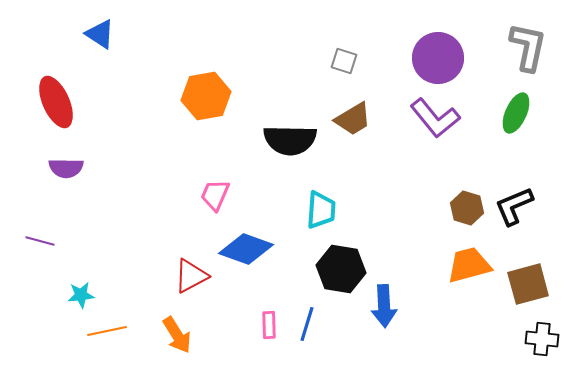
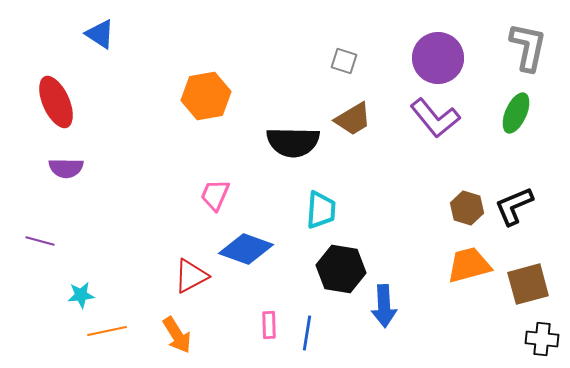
black semicircle: moved 3 px right, 2 px down
blue line: moved 9 px down; rotated 8 degrees counterclockwise
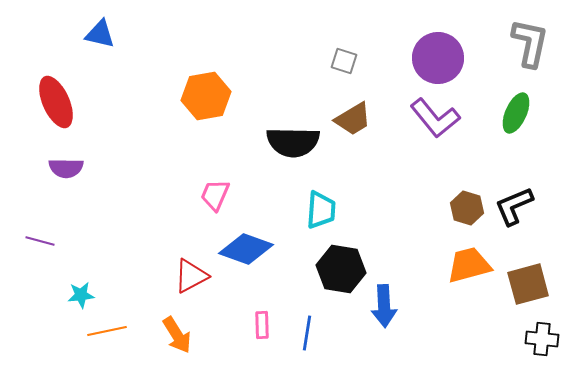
blue triangle: rotated 20 degrees counterclockwise
gray L-shape: moved 2 px right, 4 px up
pink rectangle: moved 7 px left
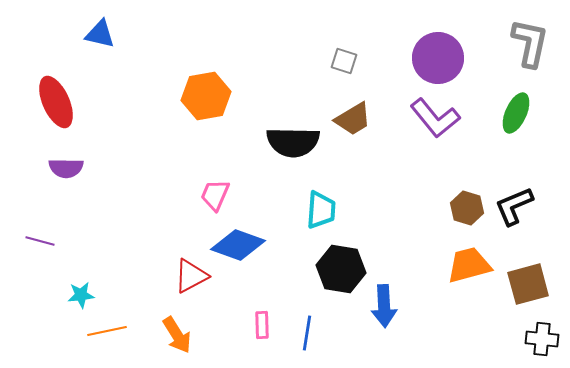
blue diamond: moved 8 px left, 4 px up
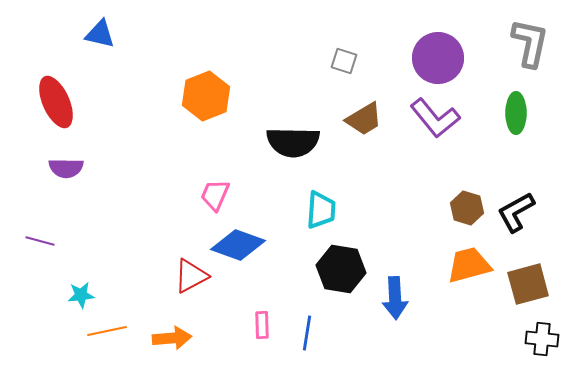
orange hexagon: rotated 12 degrees counterclockwise
green ellipse: rotated 24 degrees counterclockwise
brown trapezoid: moved 11 px right
black L-shape: moved 2 px right, 6 px down; rotated 6 degrees counterclockwise
blue arrow: moved 11 px right, 8 px up
orange arrow: moved 5 px left, 3 px down; rotated 63 degrees counterclockwise
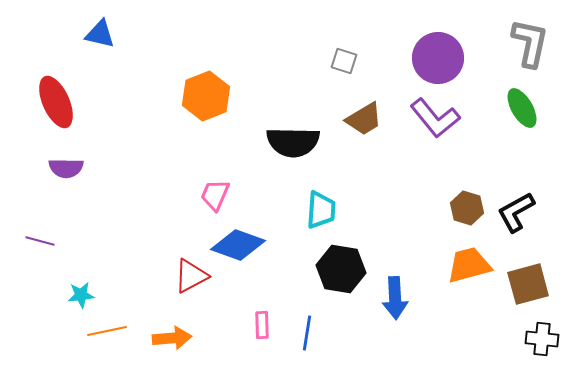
green ellipse: moved 6 px right, 5 px up; rotated 30 degrees counterclockwise
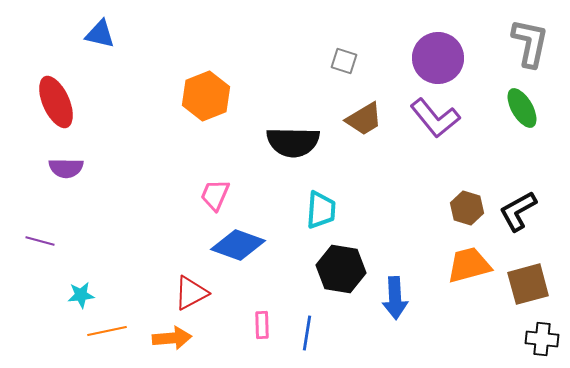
black L-shape: moved 2 px right, 1 px up
red triangle: moved 17 px down
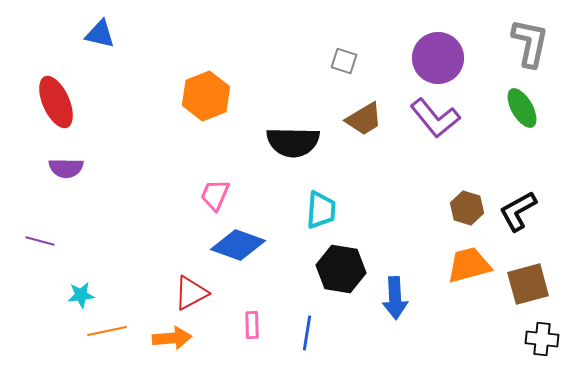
pink rectangle: moved 10 px left
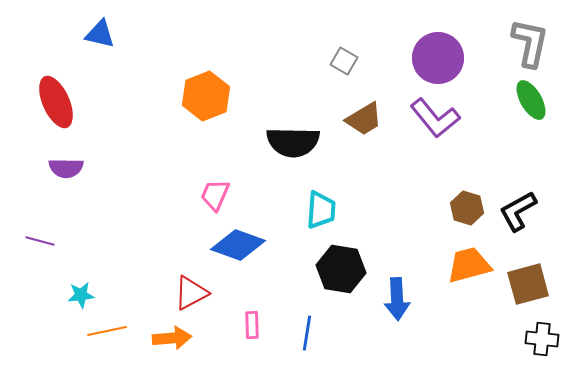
gray square: rotated 12 degrees clockwise
green ellipse: moved 9 px right, 8 px up
blue arrow: moved 2 px right, 1 px down
